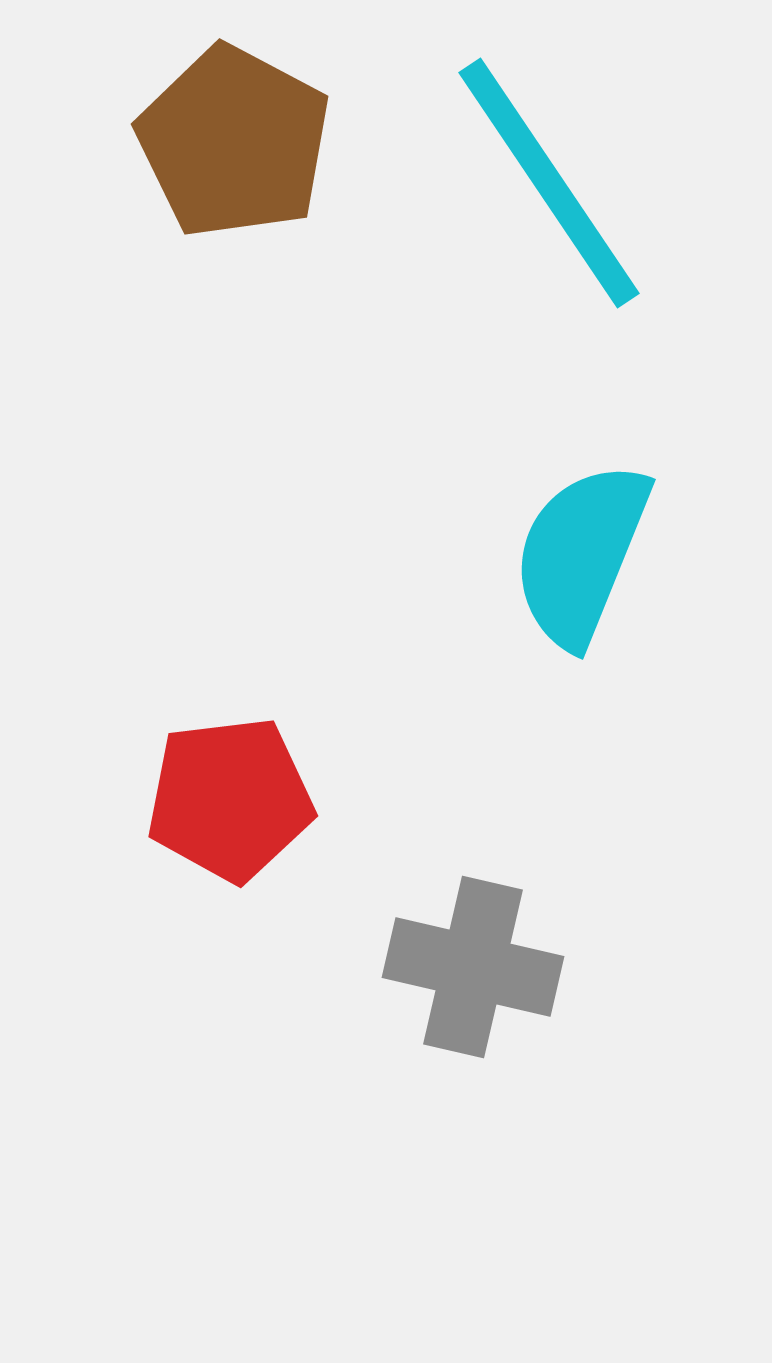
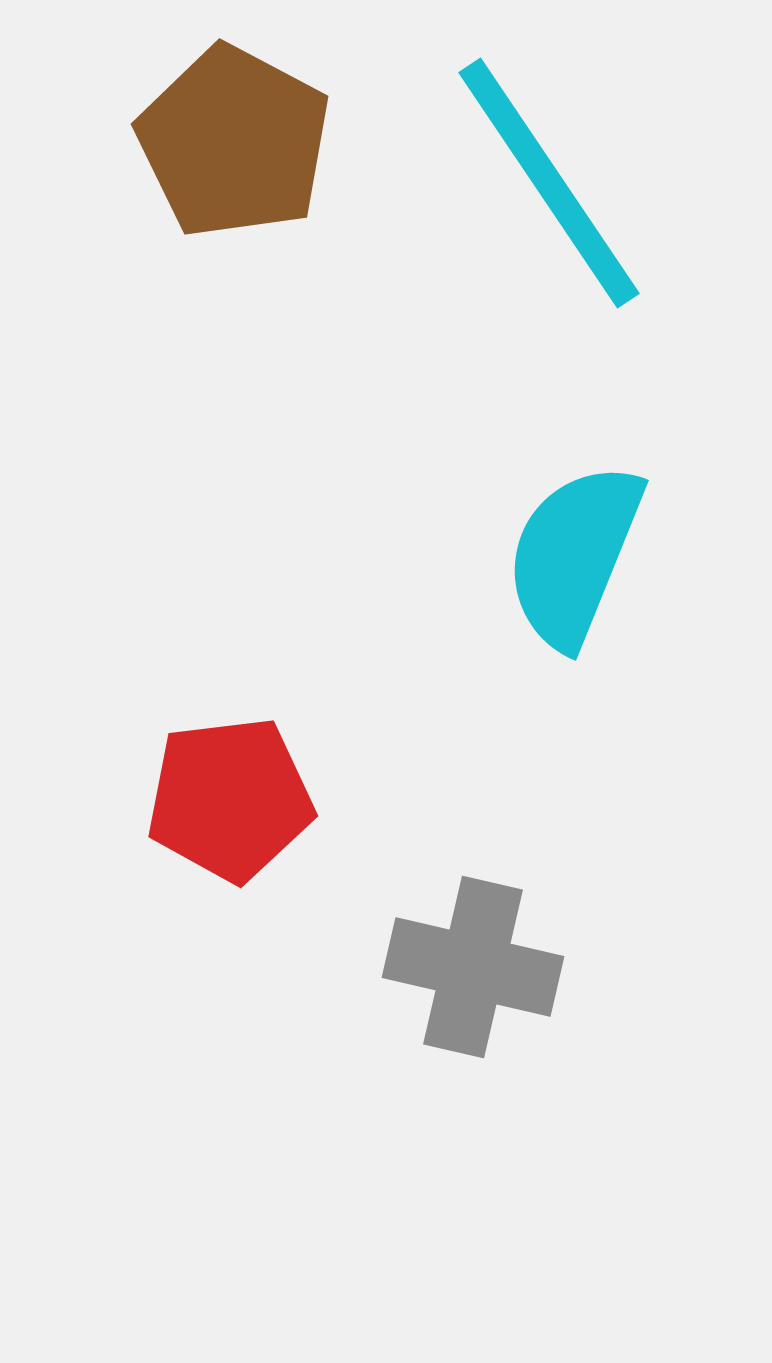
cyan semicircle: moved 7 px left, 1 px down
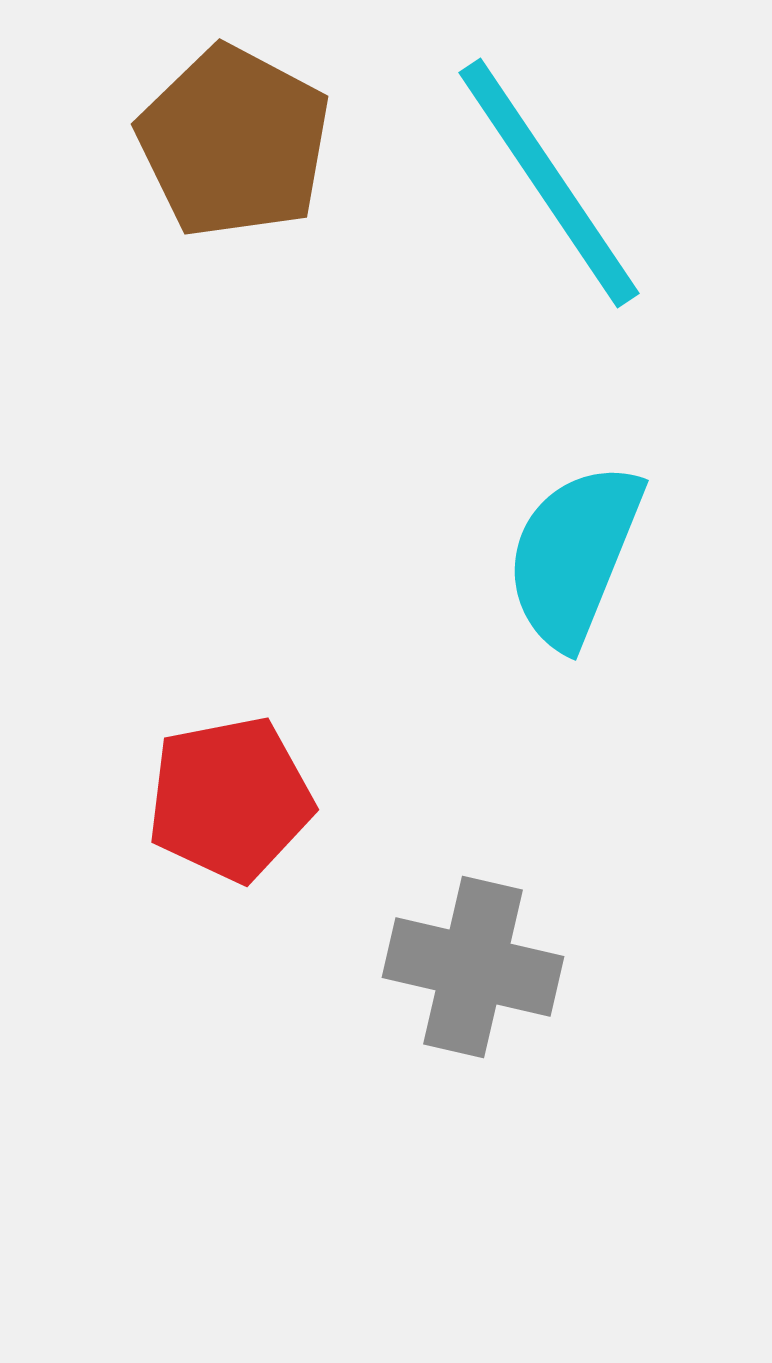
red pentagon: rotated 4 degrees counterclockwise
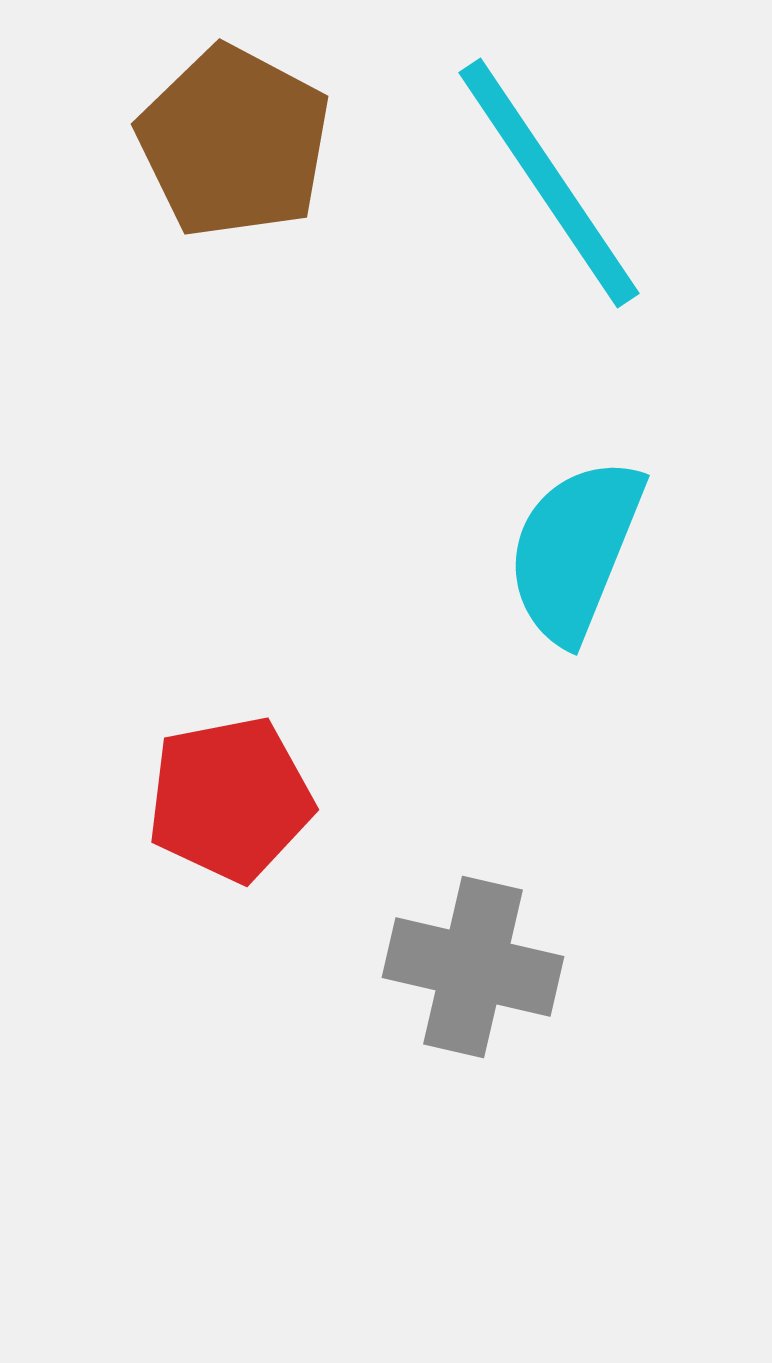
cyan semicircle: moved 1 px right, 5 px up
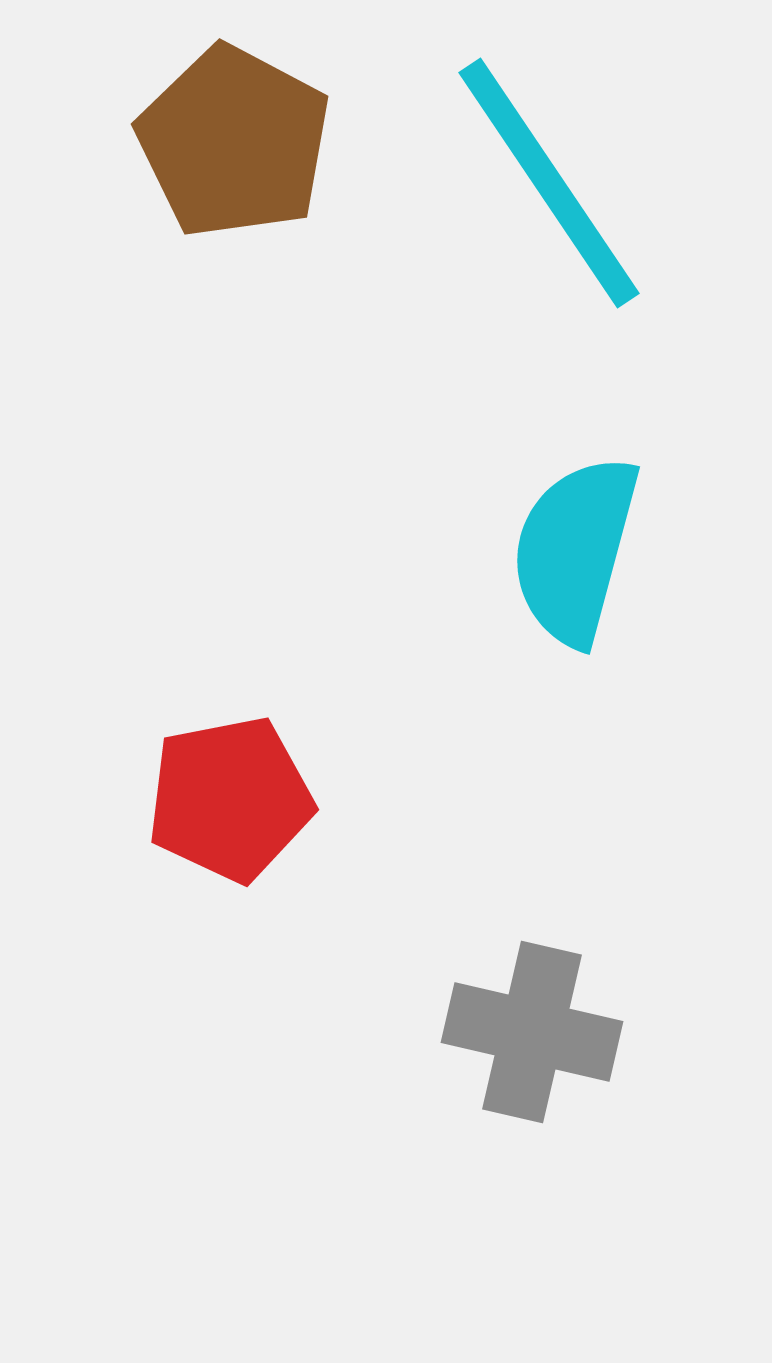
cyan semicircle: rotated 7 degrees counterclockwise
gray cross: moved 59 px right, 65 px down
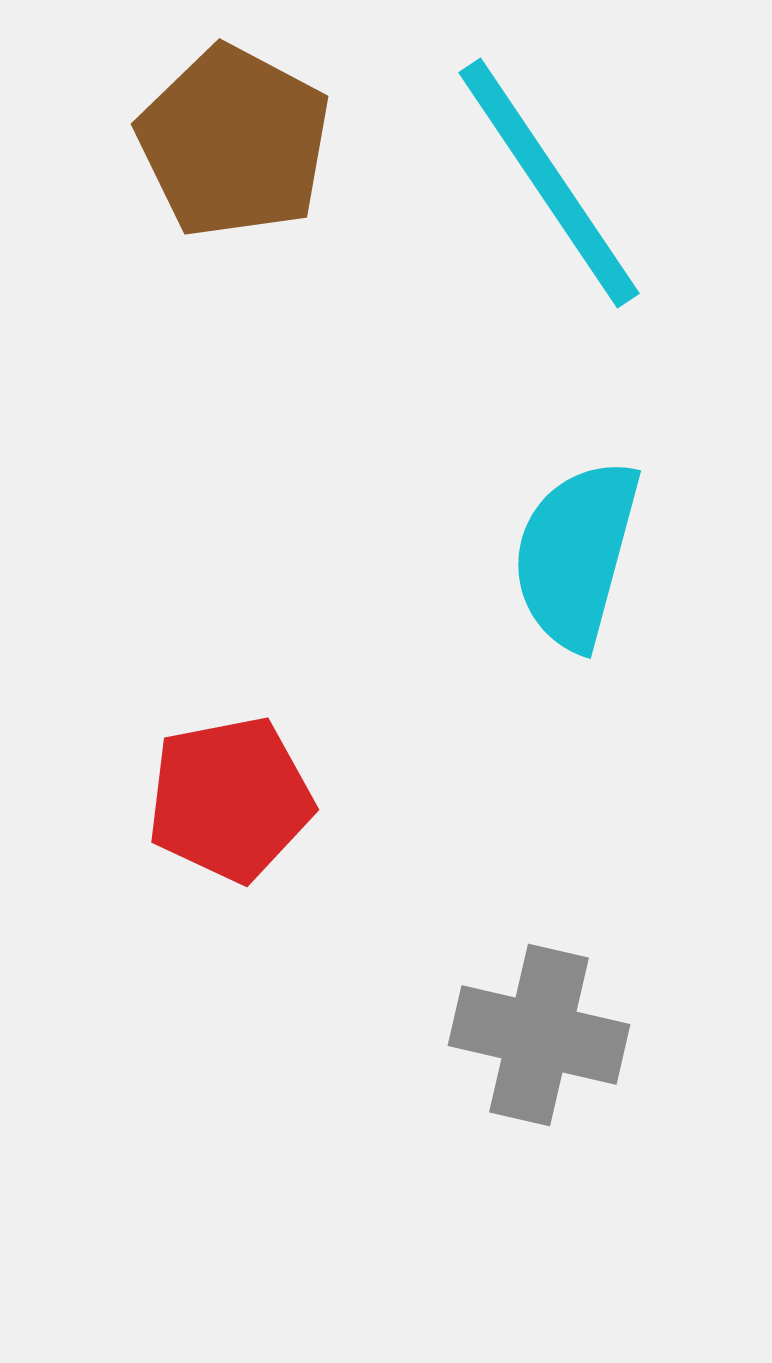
cyan semicircle: moved 1 px right, 4 px down
gray cross: moved 7 px right, 3 px down
